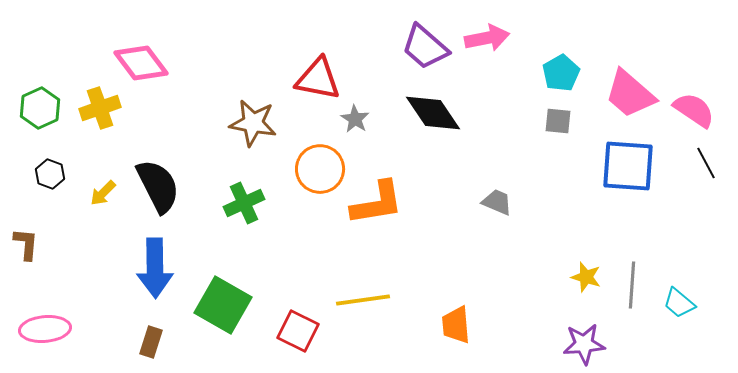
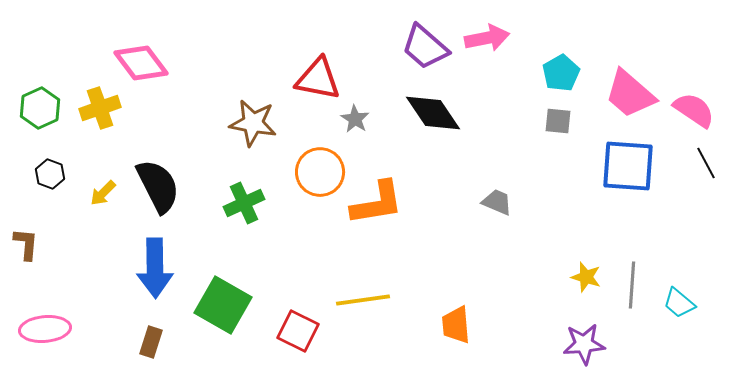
orange circle: moved 3 px down
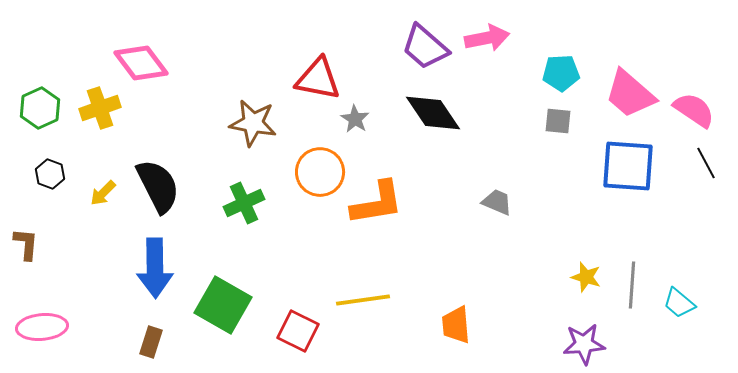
cyan pentagon: rotated 27 degrees clockwise
pink ellipse: moved 3 px left, 2 px up
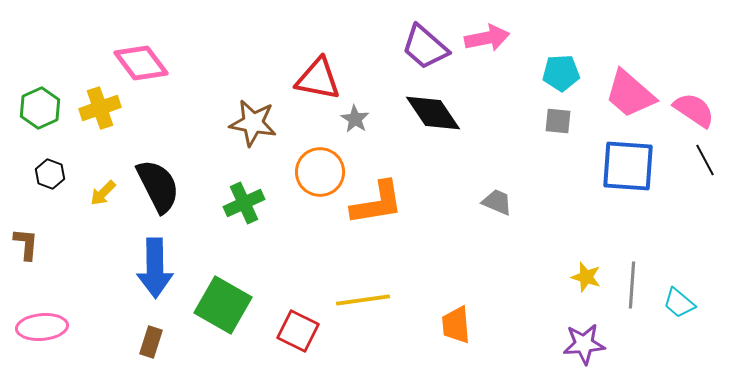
black line: moved 1 px left, 3 px up
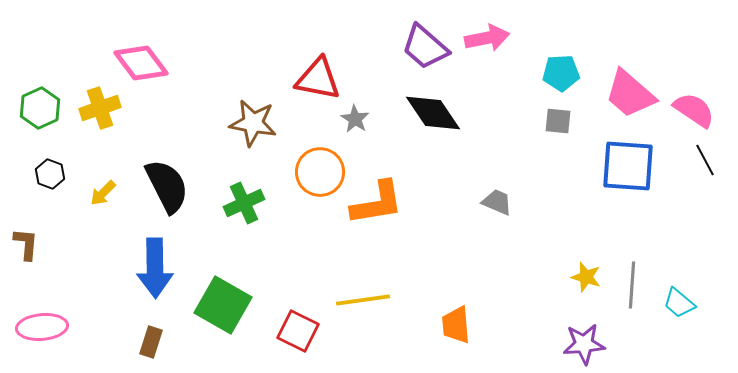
black semicircle: moved 9 px right
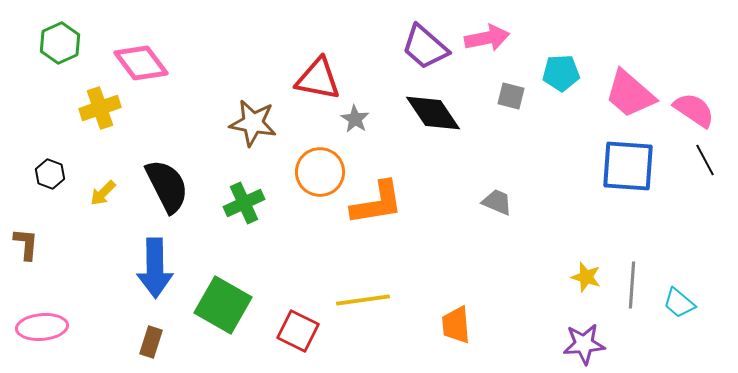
green hexagon: moved 20 px right, 65 px up
gray square: moved 47 px left, 25 px up; rotated 8 degrees clockwise
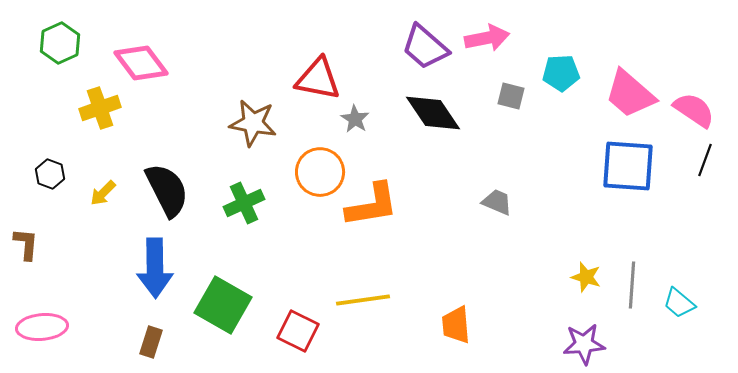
black line: rotated 48 degrees clockwise
black semicircle: moved 4 px down
orange L-shape: moved 5 px left, 2 px down
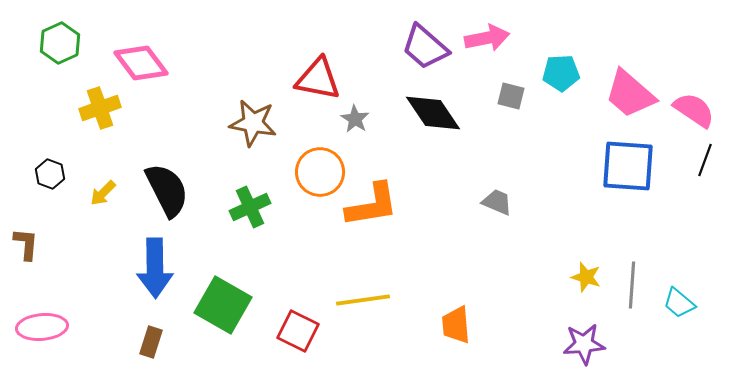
green cross: moved 6 px right, 4 px down
